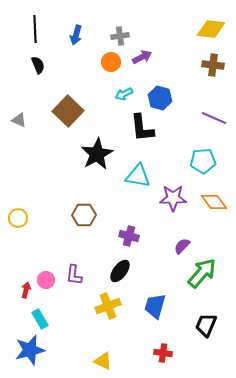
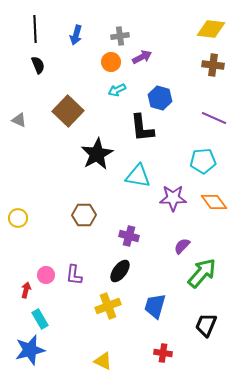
cyan arrow: moved 7 px left, 4 px up
pink circle: moved 5 px up
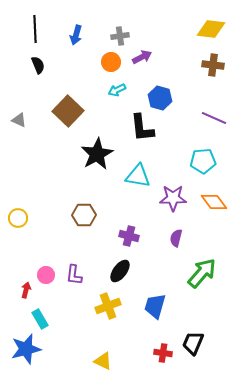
purple semicircle: moved 6 px left, 8 px up; rotated 30 degrees counterclockwise
black trapezoid: moved 13 px left, 18 px down
blue star: moved 4 px left, 1 px up
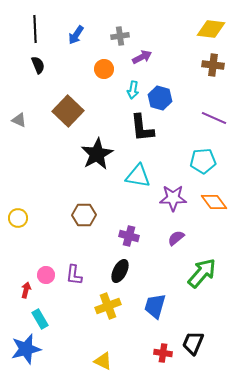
blue arrow: rotated 18 degrees clockwise
orange circle: moved 7 px left, 7 px down
cyan arrow: moved 16 px right; rotated 54 degrees counterclockwise
purple semicircle: rotated 36 degrees clockwise
black ellipse: rotated 10 degrees counterclockwise
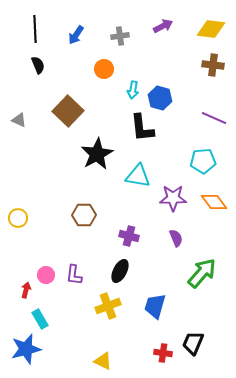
purple arrow: moved 21 px right, 31 px up
purple semicircle: rotated 108 degrees clockwise
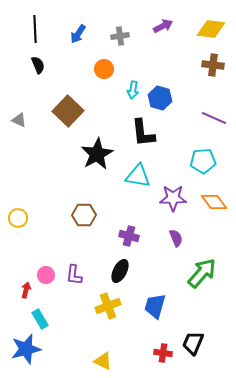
blue arrow: moved 2 px right, 1 px up
black L-shape: moved 1 px right, 5 px down
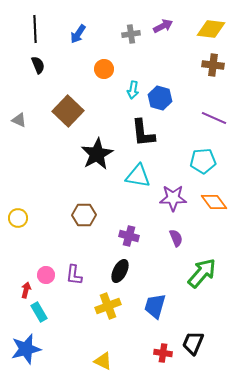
gray cross: moved 11 px right, 2 px up
cyan rectangle: moved 1 px left, 7 px up
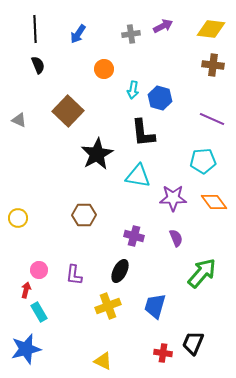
purple line: moved 2 px left, 1 px down
purple cross: moved 5 px right
pink circle: moved 7 px left, 5 px up
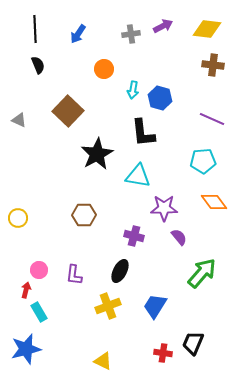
yellow diamond: moved 4 px left
purple star: moved 9 px left, 10 px down
purple semicircle: moved 3 px right, 1 px up; rotated 18 degrees counterclockwise
blue trapezoid: rotated 16 degrees clockwise
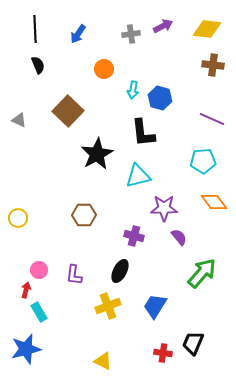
cyan triangle: rotated 24 degrees counterclockwise
